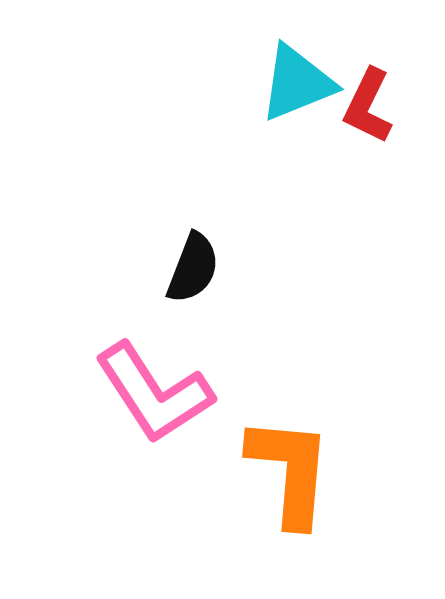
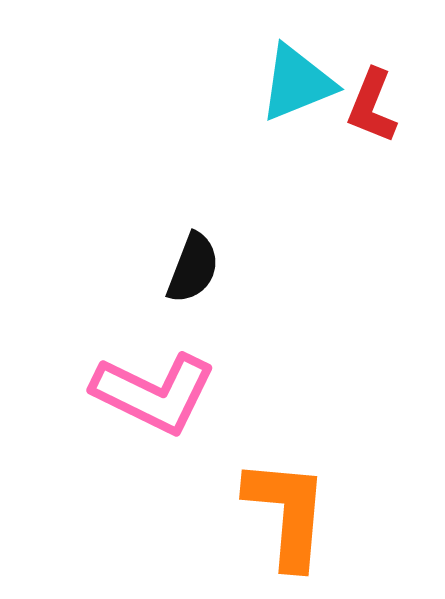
red L-shape: moved 4 px right; rotated 4 degrees counterclockwise
pink L-shape: rotated 31 degrees counterclockwise
orange L-shape: moved 3 px left, 42 px down
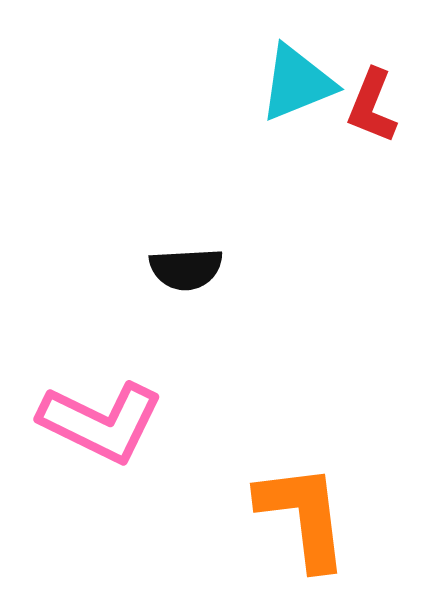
black semicircle: moved 7 px left, 1 px down; rotated 66 degrees clockwise
pink L-shape: moved 53 px left, 29 px down
orange L-shape: moved 16 px right, 3 px down; rotated 12 degrees counterclockwise
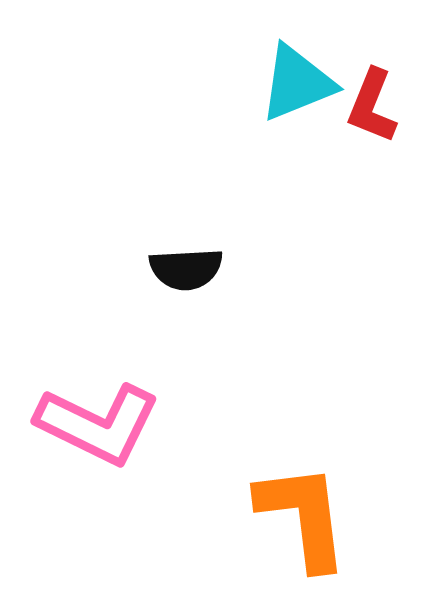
pink L-shape: moved 3 px left, 2 px down
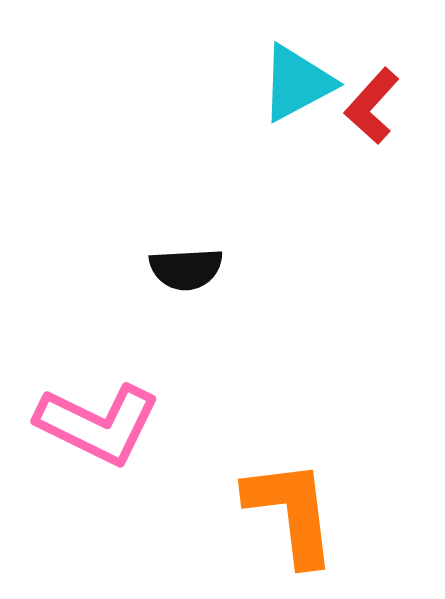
cyan triangle: rotated 6 degrees counterclockwise
red L-shape: rotated 20 degrees clockwise
orange L-shape: moved 12 px left, 4 px up
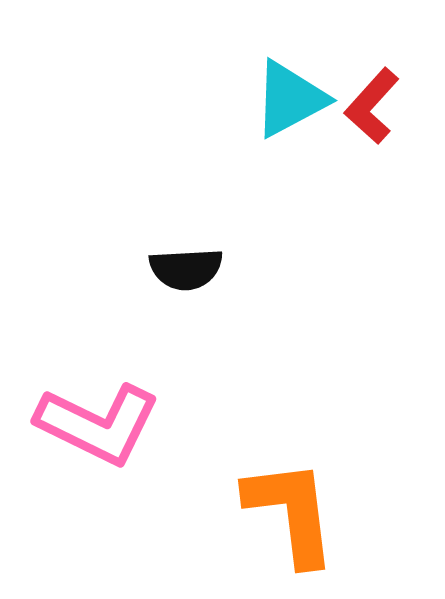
cyan triangle: moved 7 px left, 16 px down
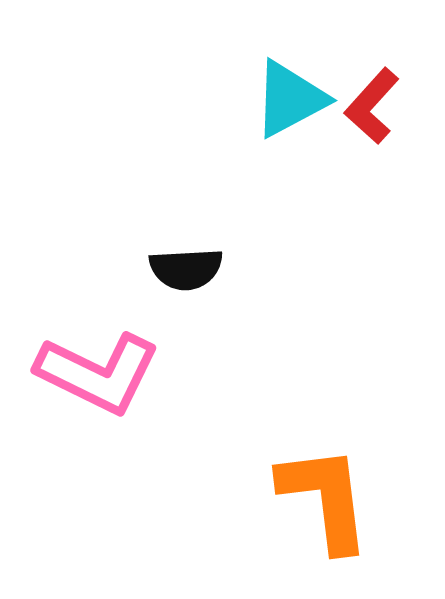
pink L-shape: moved 51 px up
orange L-shape: moved 34 px right, 14 px up
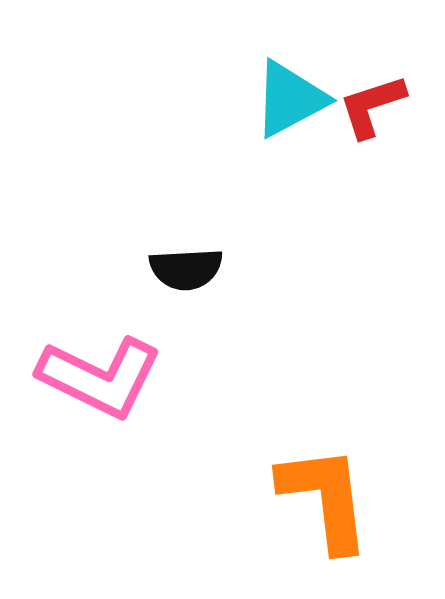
red L-shape: rotated 30 degrees clockwise
pink L-shape: moved 2 px right, 4 px down
